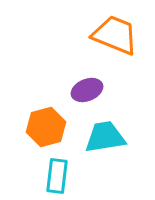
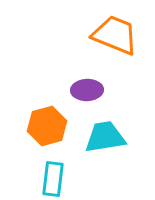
purple ellipse: rotated 20 degrees clockwise
orange hexagon: moved 1 px right, 1 px up
cyan rectangle: moved 4 px left, 3 px down
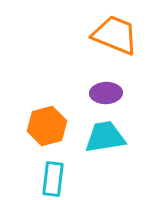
purple ellipse: moved 19 px right, 3 px down
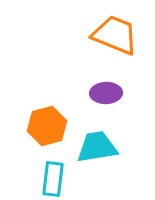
cyan trapezoid: moved 8 px left, 10 px down
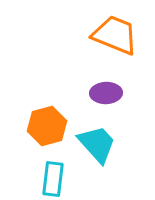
cyan trapezoid: moved 3 px up; rotated 57 degrees clockwise
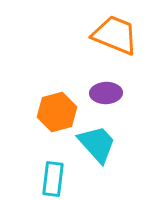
orange hexagon: moved 10 px right, 14 px up
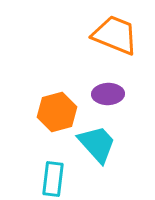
purple ellipse: moved 2 px right, 1 px down
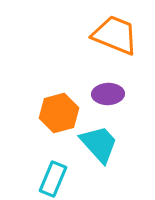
orange hexagon: moved 2 px right, 1 px down
cyan trapezoid: moved 2 px right
cyan rectangle: rotated 16 degrees clockwise
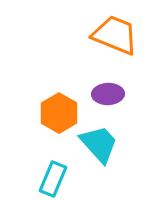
orange hexagon: rotated 15 degrees counterclockwise
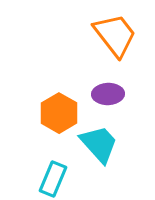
orange trapezoid: rotated 30 degrees clockwise
